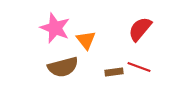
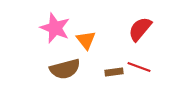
brown semicircle: moved 2 px right, 2 px down
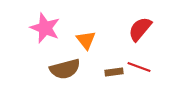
pink star: moved 10 px left
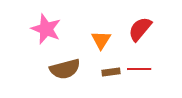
pink star: moved 1 px right, 1 px down
orange triangle: moved 15 px right; rotated 10 degrees clockwise
red line: moved 2 px down; rotated 20 degrees counterclockwise
brown rectangle: moved 3 px left
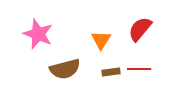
pink star: moved 8 px left, 5 px down
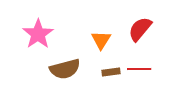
pink star: rotated 16 degrees clockwise
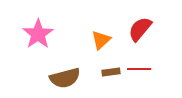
orange triangle: rotated 15 degrees clockwise
brown semicircle: moved 9 px down
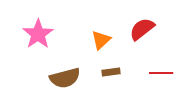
red semicircle: moved 2 px right; rotated 12 degrees clockwise
red line: moved 22 px right, 4 px down
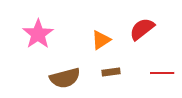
orange triangle: rotated 10 degrees clockwise
red line: moved 1 px right
